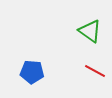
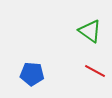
blue pentagon: moved 2 px down
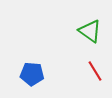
red line: rotated 30 degrees clockwise
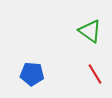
red line: moved 3 px down
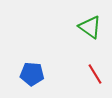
green triangle: moved 4 px up
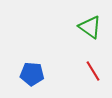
red line: moved 2 px left, 3 px up
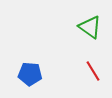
blue pentagon: moved 2 px left
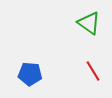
green triangle: moved 1 px left, 4 px up
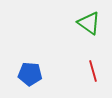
red line: rotated 15 degrees clockwise
